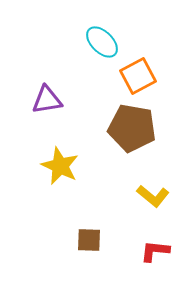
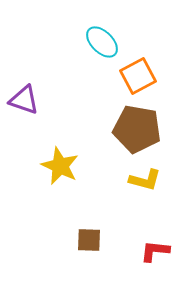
purple triangle: moved 23 px left; rotated 28 degrees clockwise
brown pentagon: moved 5 px right, 1 px down
yellow L-shape: moved 8 px left, 16 px up; rotated 24 degrees counterclockwise
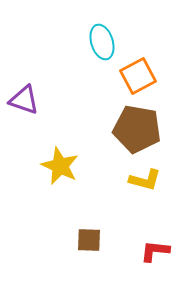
cyan ellipse: rotated 28 degrees clockwise
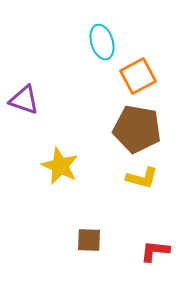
yellow L-shape: moved 3 px left, 2 px up
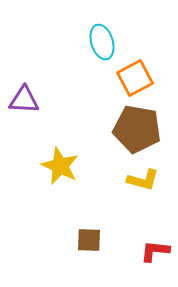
orange square: moved 3 px left, 2 px down
purple triangle: rotated 16 degrees counterclockwise
yellow L-shape: moved 1 px right, 2 px down
